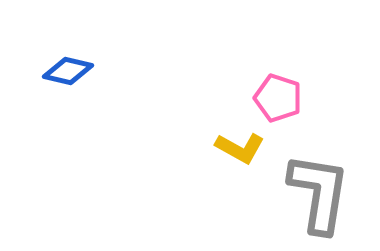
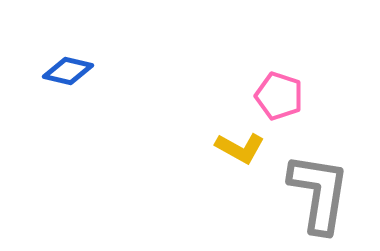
pink pentagon: moved 1 px right, 2 px up
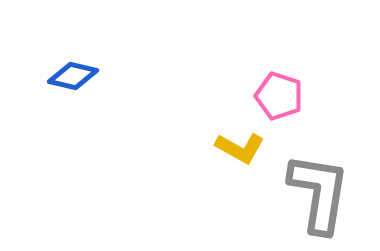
blue diamond: moved 5 px right, 5 px down
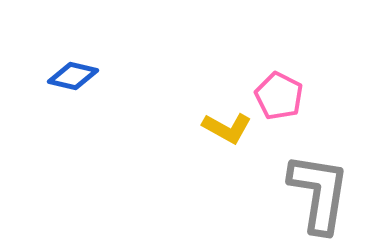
pink pentagon: rotated 9 degrees clockwise
yellow L-shape: moved 13 px left, 20 px up
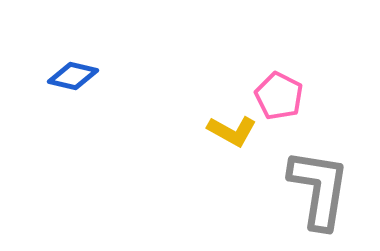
yellow L-shape: moved 5 px right, 3 px down
gray L-shape: moved 4 px up
